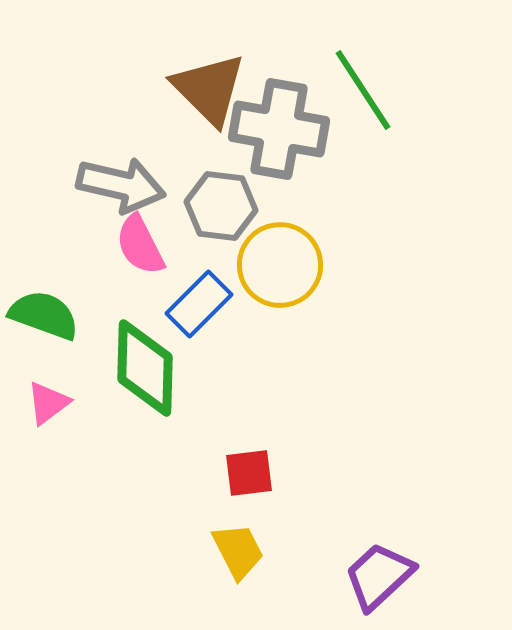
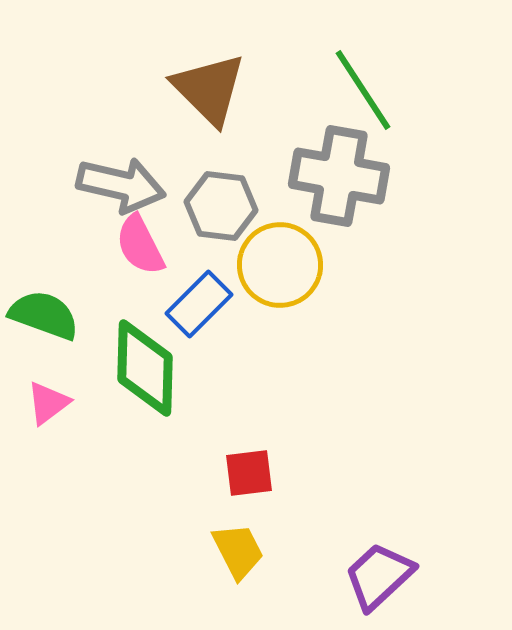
gray cross: moved 60 px right, 47 px down
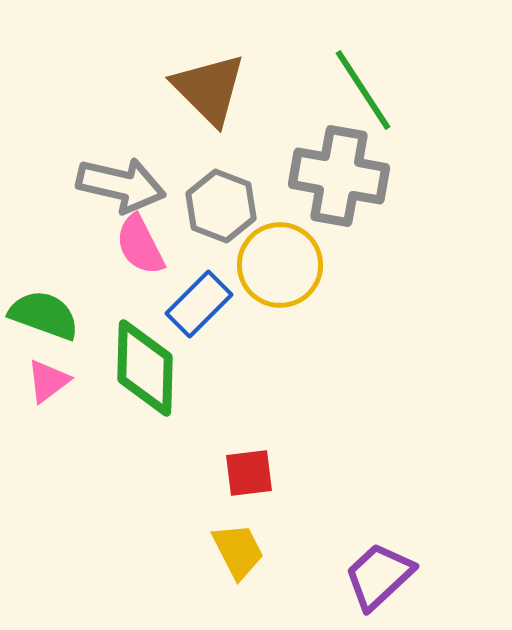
gray hexagon: rotated 14 degrees clockwise
pink triangle: moved 22 px up
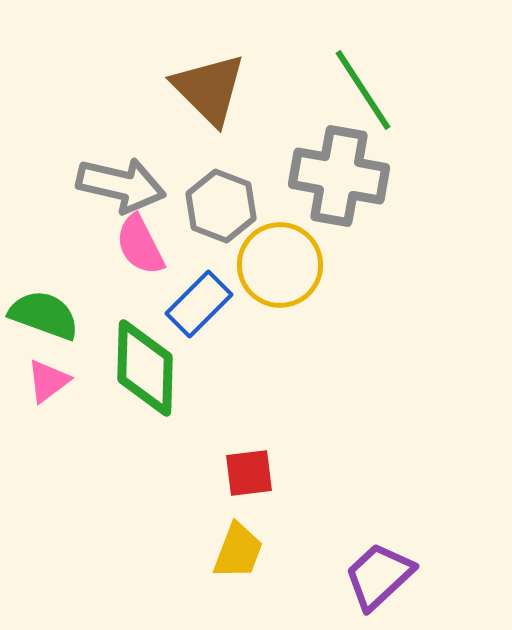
yellow trapezoid: rotated 48 degrees clockwise
